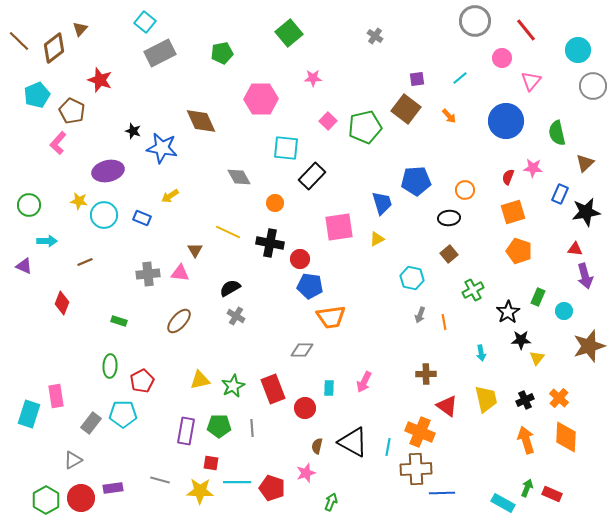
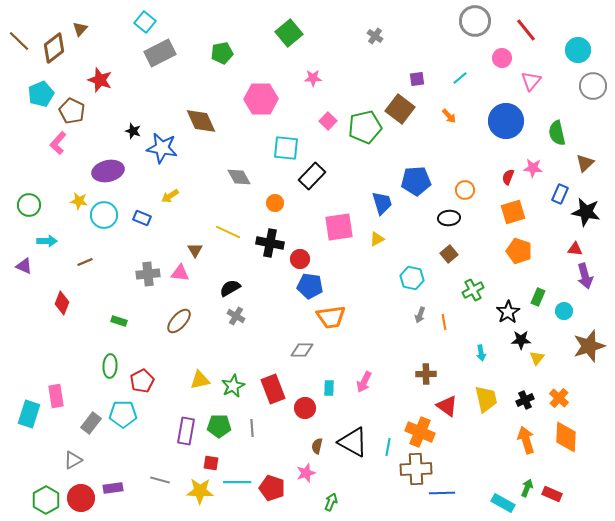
cyan pentagon at (37, 95): moved 4 px right, 1 px up
brown square at (406, 109): moved 6 px left
black star at (586, 212): rotated 20 degrees clockwise
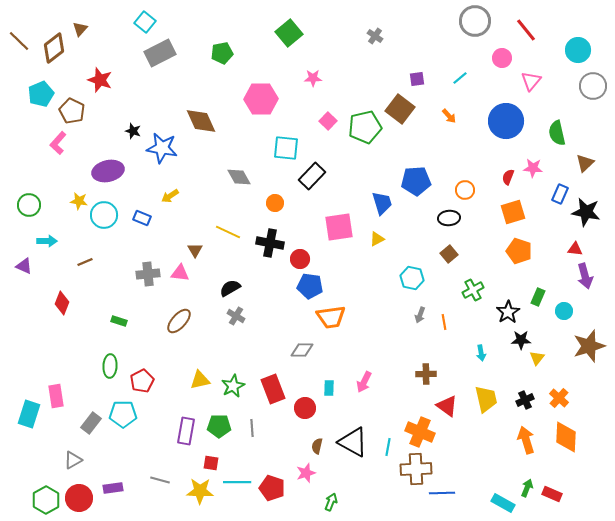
red circle at (81, 498): moved 2 px left
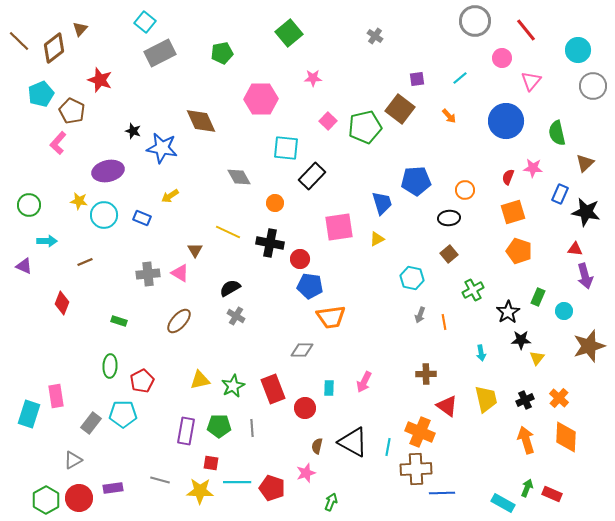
pink triangle at (180, 273): rotated 24 degrees clockwise
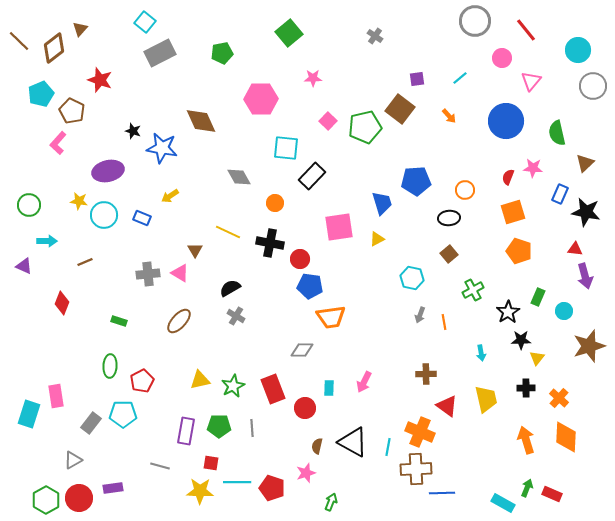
black cross at (525, 400): moved 1 px right, 12 px up; rotated 24 degrees clockwise
gray line at (160, 480): moved 14 px up
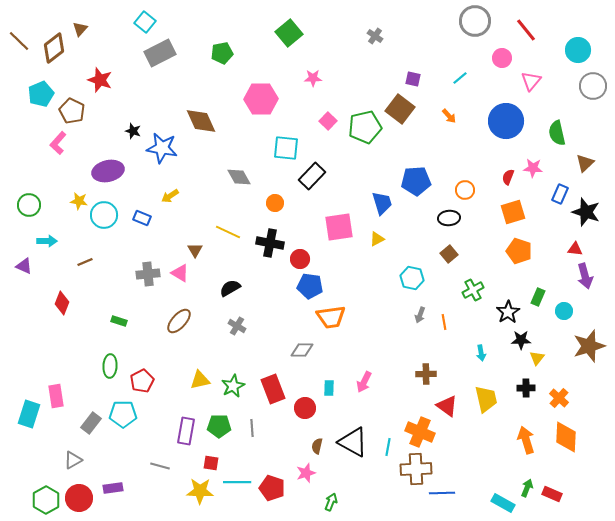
purple square at (417, 79): moved 4 px left; rotated 21 degrees clockwise
black star at (586, 212): rotated 8 degrees clockwise
gray cross at (236, 316): moved 1 px right, 10 px down
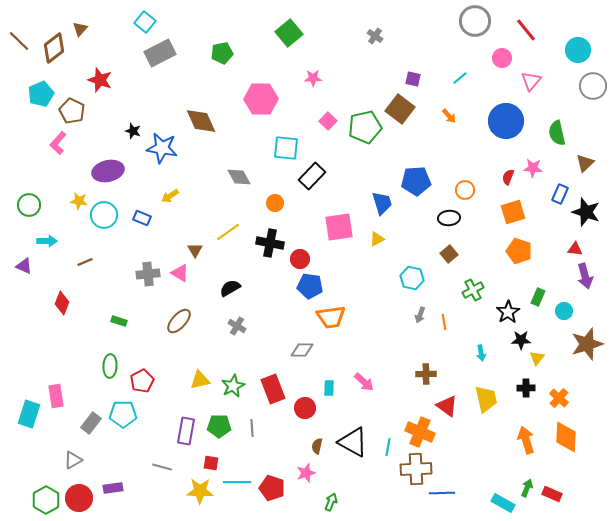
yellow line at (228, 232): rotated 60 degrees counterclockwise
brown star at (589, 346): moved 2 px left, 2 px up
pink arrow at (364, 382): rotated 75 degrees counterclockwise
gray line at (160, 466): moved 2 px right, 1 px down
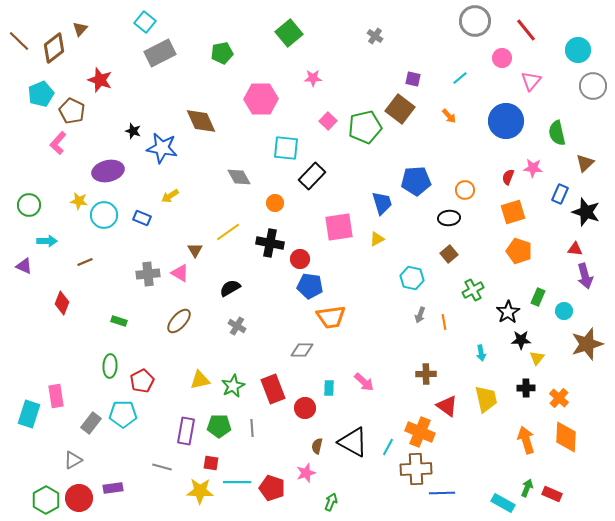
cyan line at (388, 447): rotated 18 degrees clockwise
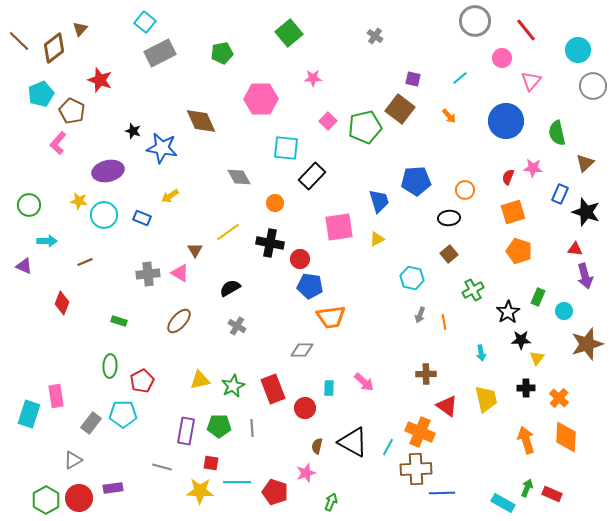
blue trapezoid at (382, 203): moved 3 px left, 2 px up
red pentagon at (272, 488): moved 3 px right, 4 px down
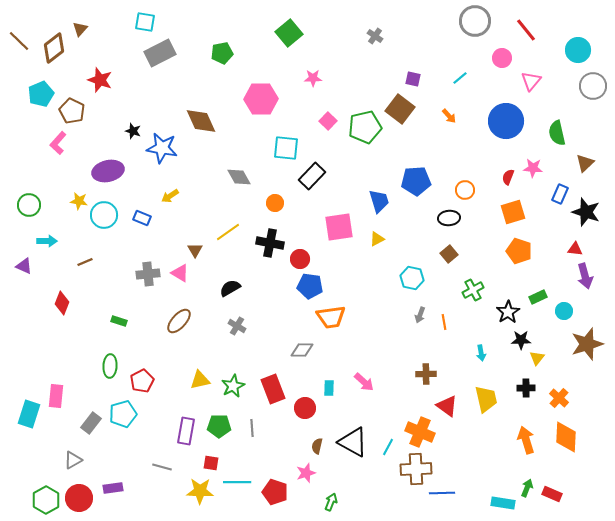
cyan square at (145, 22): rotated 30 degrees counterclockwise
green rectangle at (538, 297): rotated 42 degrees clockwise
pink rectangle at (56, 396): rotated 15 degrees clockwise
cyan pentagon at (123, 414): rotated 16 degrees counterclockwise
cyan rectangle at (503, 503): rotated 20 degrees counterclockwise
